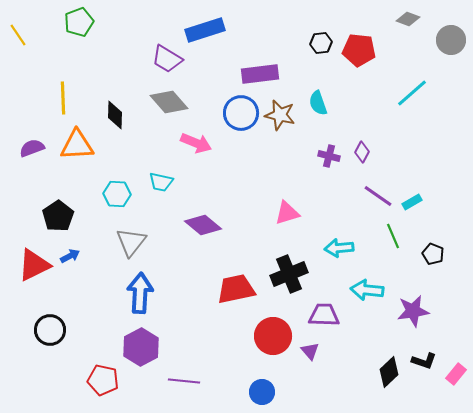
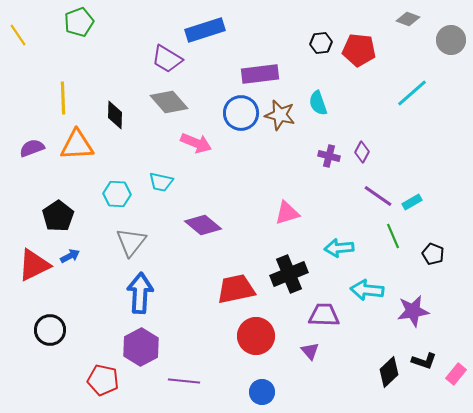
red circle at (273, 336): moved 17 px left
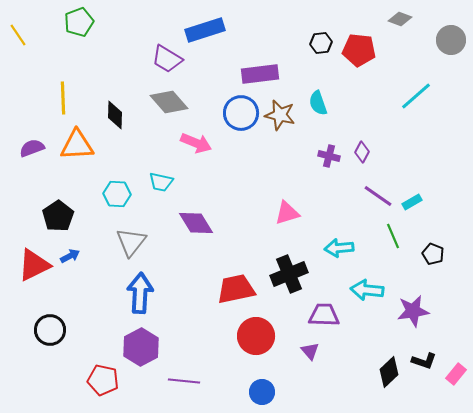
gray diamond at (408, 19): moved 8 px left
cyan line at (412, 93): moved 4 px right, 3 px down
purple diamond at (203, 225): moved 7 px left, 2 px up; rotated 18 degrees clockwise
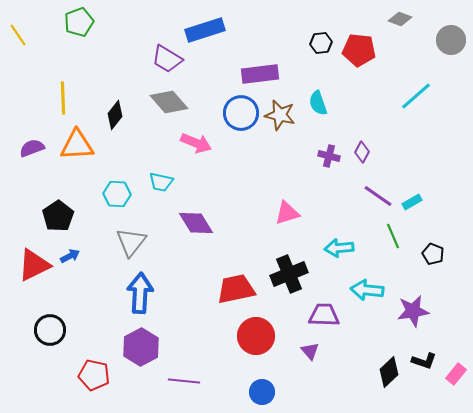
black diamond at (115, 115): rotated 36 degrees clockwise
red pentagon at (103, 380): moved 9 px left, 5 px up
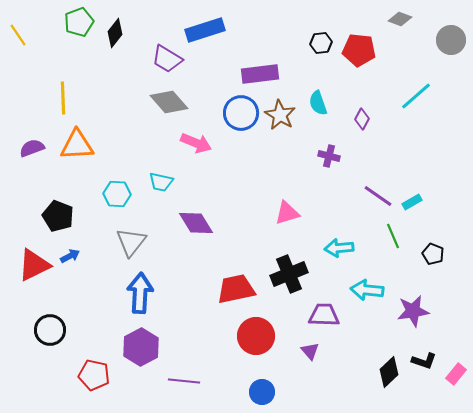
black diamond at (115, 115): moved 82 px up
brown star at (280, 115): rotated 16 degrees clockwise
purple diamond at (362, 152): moved 33 px up
black pentagon at (58, 216): rotated 16 degrees counterclockwise
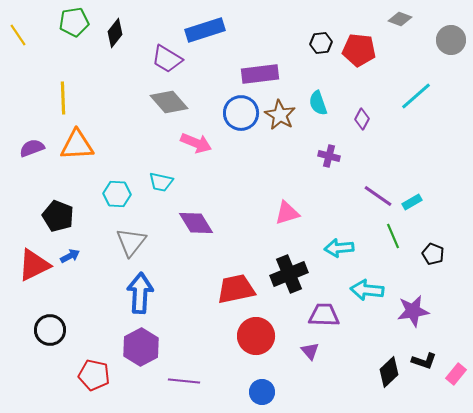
green pentagon at (79, 22): moved 5 px left; rotated 12 degrees clockwise
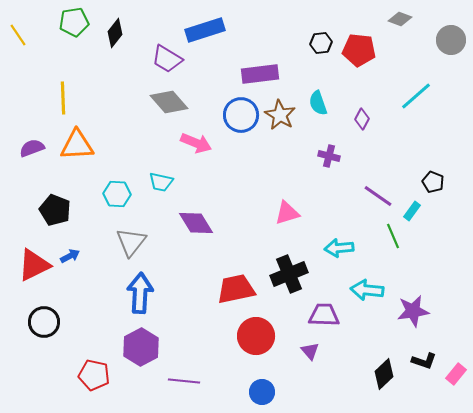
blue circle at (241, 113): moved 2 px down
cyan rectangle at (412, 202): moved 9 px down; rotated 24 degrees counterclockwise
black pentagon at (58, 216): moved 3 px left, 6 px up
black pentagon at (433, 254): moved 72 px up
black circle at (50, 330): moved 6 px left, 8 px up
black diamond at (389, 372): moved 5 px left, 2 px down
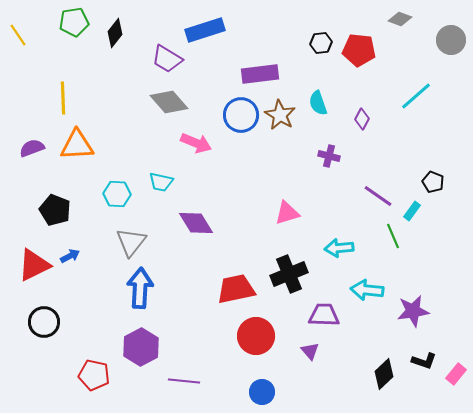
blue arrow at (140, 293): moved 5 px up
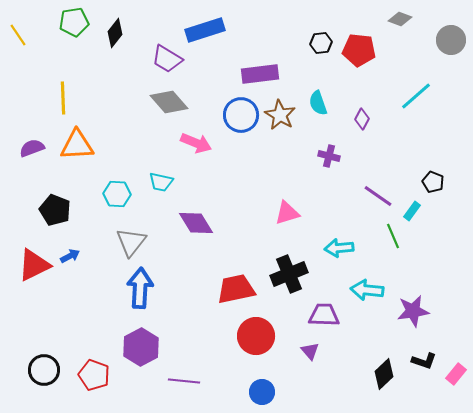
black circle at (44, 322): moved 48 px down
red pentagon at (94, 375): rotated 8 degrees clockwise
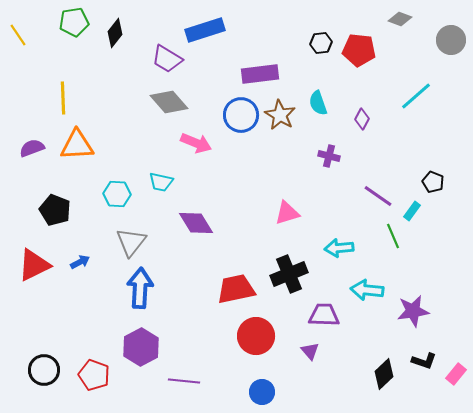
blue arrow at (70, 256): moved 10 px right, 6 px down
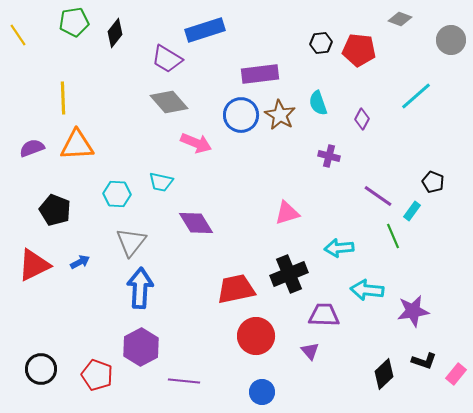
black circle at (44, 370): moved 3 px left, 1 px up
red pentagon at (94, 375): moved 3 px right
